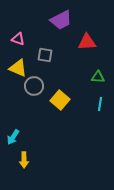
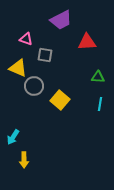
pink triangle: moved 8 px right
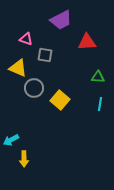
gray circle: moved 2 px down
cyan arrow: moved 2 px left, 3 px down; rotated 28 degrees clockwise
yellow arrow: moved 1 px up
